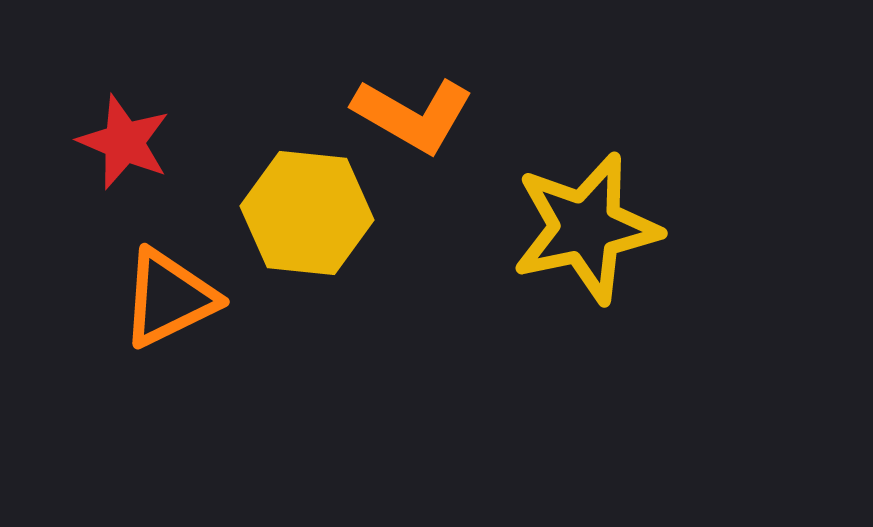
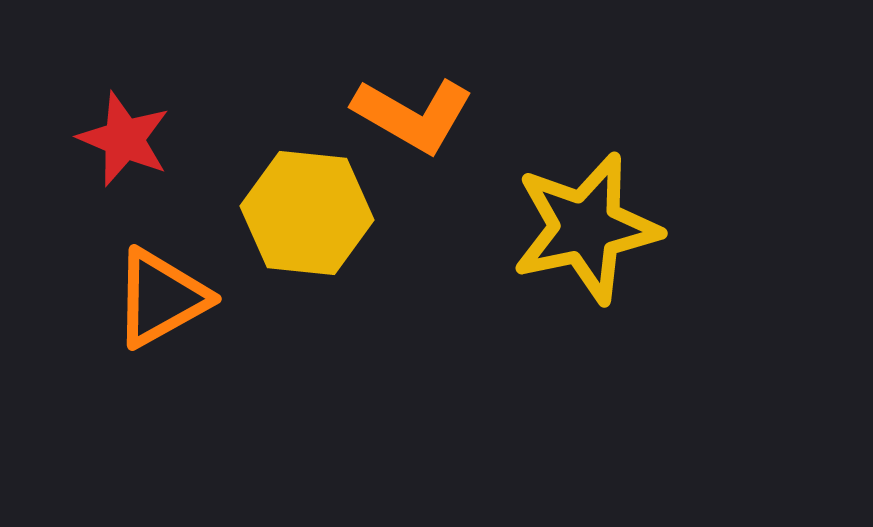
red star: moved 3 px up
orange triangle: moved 8 px left; rotated 3 degrees counterclockwise
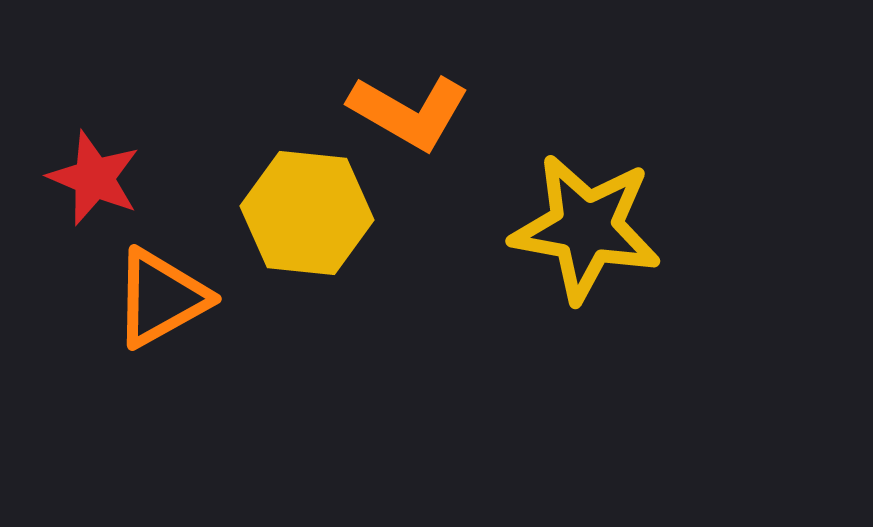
orange L-shape: moved 4 px left, 3 px up
red star: moved 30 px left, 39 px down
yellow star: rotated 22 degrees clockwise
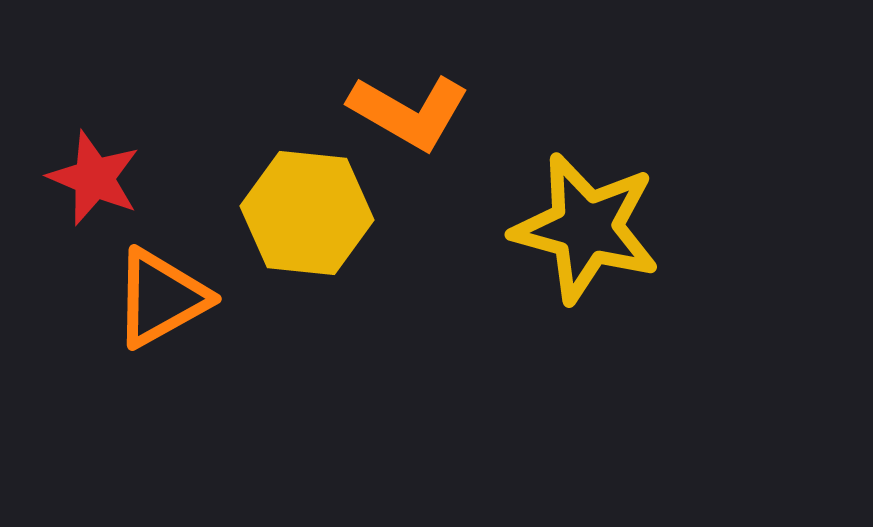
yellow star: rotated 5 degrees clockwise
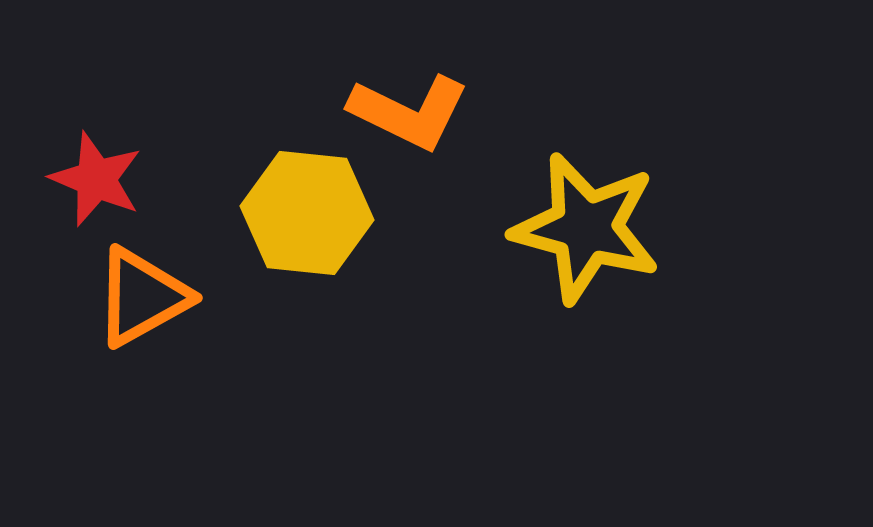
orange L-shape: rotated 4 degrees counterclockwise
red star: moved 2 px right, 1 px down
orange triangle: moved 19 px left, 1 px up
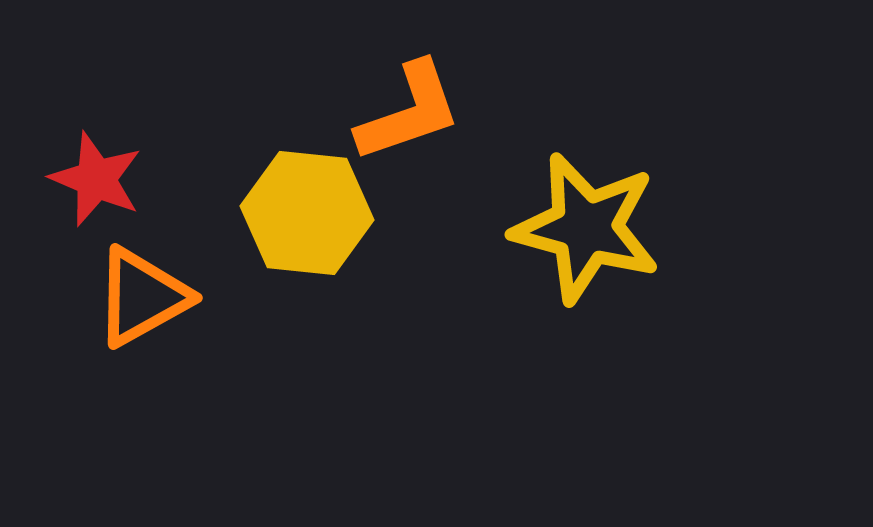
orange L-shape: rotated 45 degrees counterclockwise
